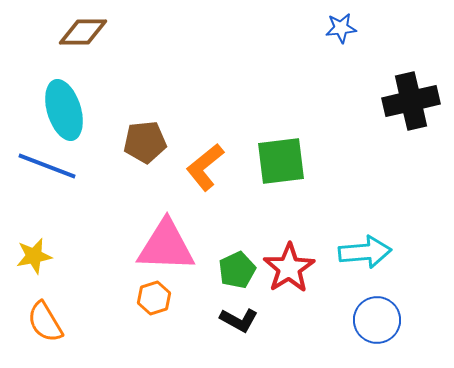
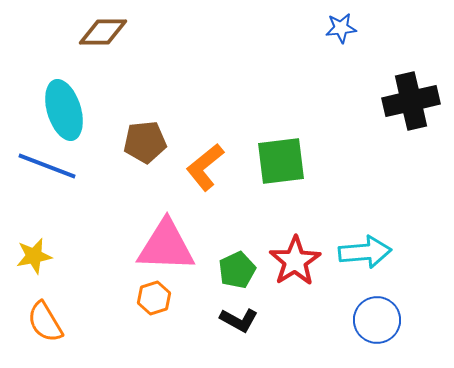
brown diamond: moved 20 px right
red star: moved 6 px right, 7 px up
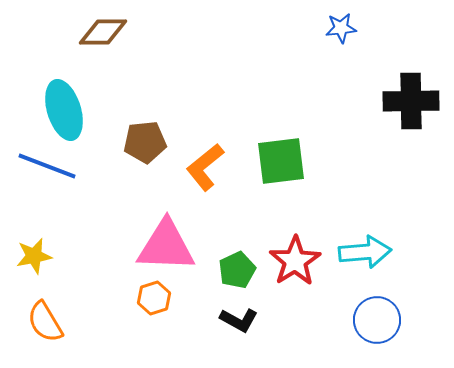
black cross: rotated 12 degrees clockwise
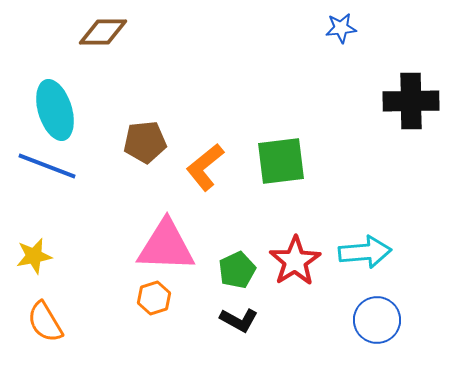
cyan ellipse: moved 9 px left
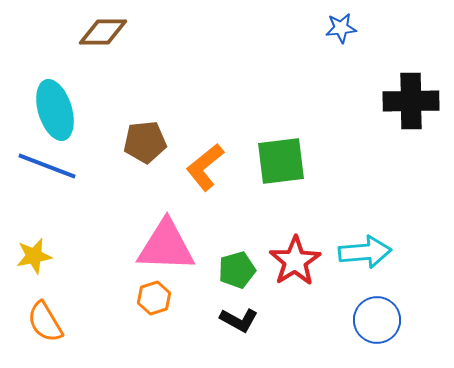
green pentagon: rotated 9 degrees clockwise
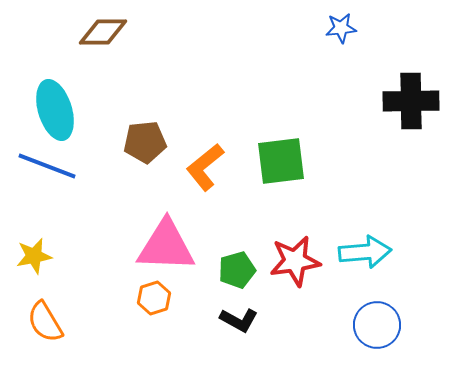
red star: rotated 24 degrees clockwise
blue circle: moved 5 px down
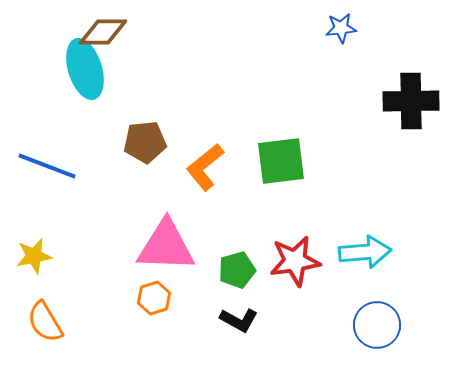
cyan ellipse: moved 30 px right, 41 px up
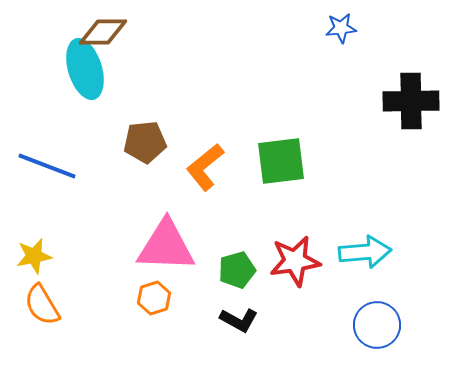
orange semicircle: moved 3 px left, 17 px up
